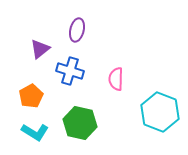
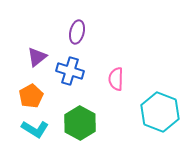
purple ellipse: moved 2 px down
purple triangle: moved 3 px left, 8 px down
green hexagon: rotated 16 degrees clockwise
cyan L-shape: moved 3 px up
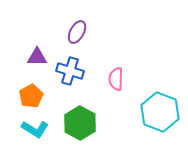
purple ellipse: rotated 15 degrees clockwise
purple triangle: rotated 40 degrees clockwise
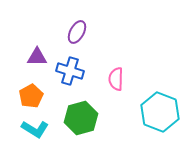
green hexagon: moved 1 px right, 5 px up; rotated 16 degrees clockwise
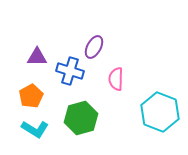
purple ellipse: moved 17 px right, 15 px down
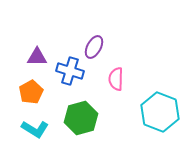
orange pentagon: moved 4 px up
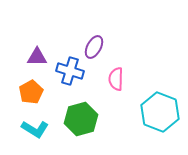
green hexagon: moved 1 px down
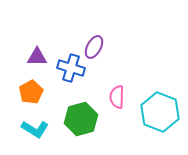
blue cross: moved 1 px right, 3 px up
pink semicircle: moved 1 px right, 18 px down
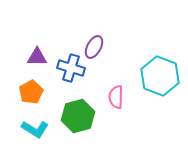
pink semicircle: moved 1 px left
cyan hexagon: moved 36 px up
green hexagon: moved 3 px left, 3 px up
